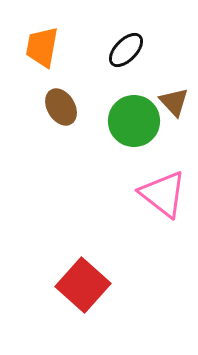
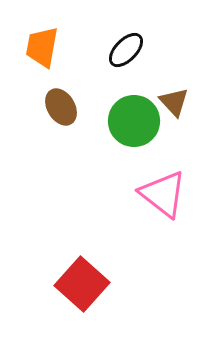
red square: moved 1 px left, 1 px up
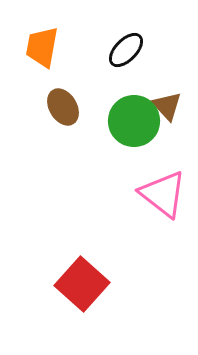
brown triangle: moved 7 px left, 4 px down
brown ellipse: moved 2 px right
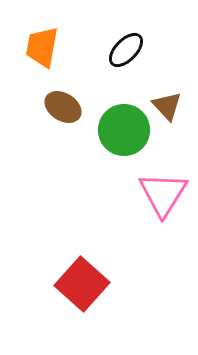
brown ellipse: rotated 27 degrees counterclockwise
green circle: moved 10 px left, 9 px down
pink triangle: rotated 24 degrees clockwise
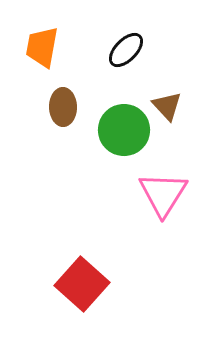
brown ellipse: rotated 57 degrees clockwise
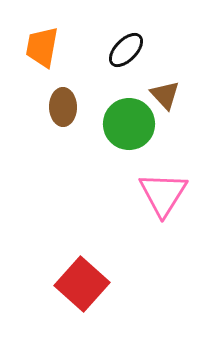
brown triangle: moved 2 px left, 11 px up
green circle: moved 5 px right, 6 px up
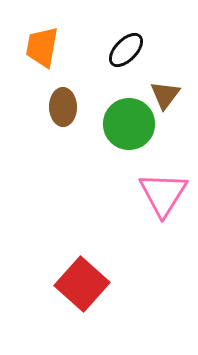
brown triangle: rotated 20 degrees clockwise
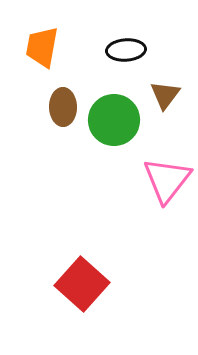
black ellipse: rotated 42 degrees clockwise
green circle: moved 15 px left, 4 px up
pink triangle: moved 4 px right, 14 px up; rotated 6 degrees clockwise
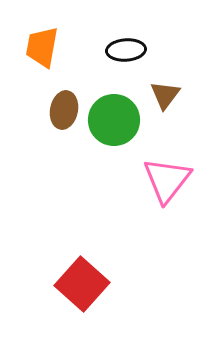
brown ellipse: moved 1 px right, 3 px down; rotated 12 degrees clockwise
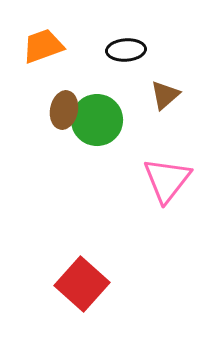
orange trapezoid: moved 1 px right, 1 px up; rotated 60 degrees clockwise
brown triangle: rotated 12 degrees clockwise
green circle: moved 17 px left
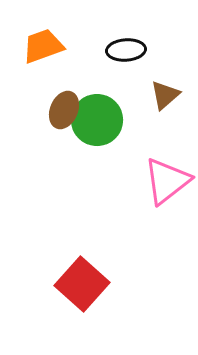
brown ellipse: rotated 12 degrees clockwise
pink triangle: moved 1 px down; rotated 14 degrees clockwise
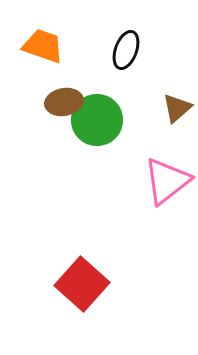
orange trapezoid: rotated 39 degrees clockwise
black ellipse: rotated 66 degrees counterclockwise
brown triangle: moved 12 px right, 13 px down
brown ellipse: moved 8 px up; rotated 57 degrees clockwise
